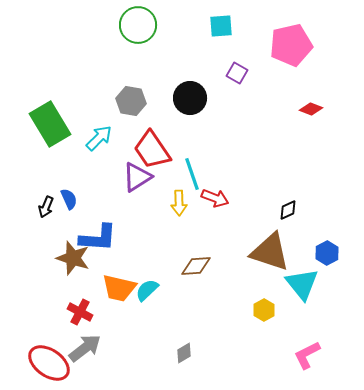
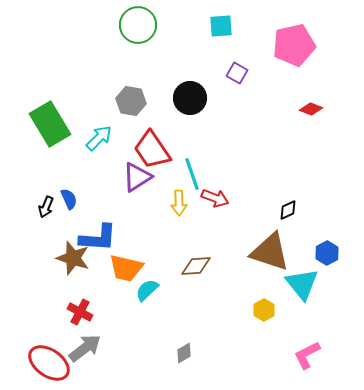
pink pentagon: moved 3 px right
orange trapezoid: moved 7 px right, 20 px up
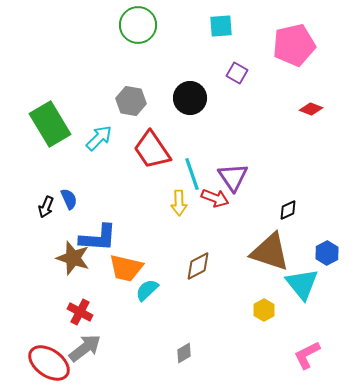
purple triangle: moved 96 px right; rotated 32 degrees counterclockwise
brown diamond: moved 2 px right; rotated 24 degrees counterclockwise
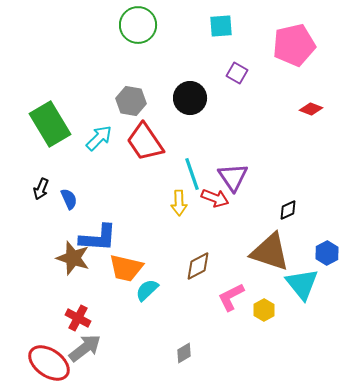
red trapezoid: moved 7 px left, 8 px up
black arrow: moved 5 px left, 18 px up
red cross: moved 2 px left, 6 px down
pink L-shape: moved 76 px left, 58 px up
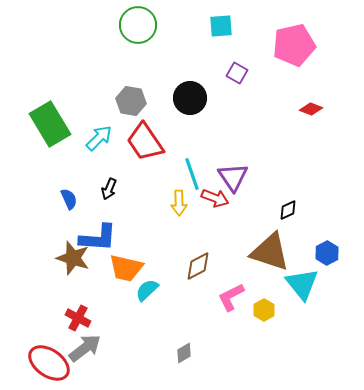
black arrow: moved 68 px right
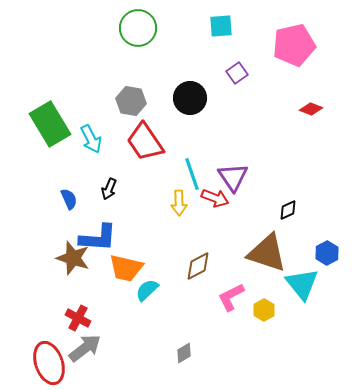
green circle: moved 3 px down
purple square: rotated 25 degrees clockwise
cyan arrow: moved 8 px left, 1 px down; rotated 108 degrees clockwise
brown triangle: moved 3 px left, 1 px down
red ellipse: rotated 36 degrees clockwise
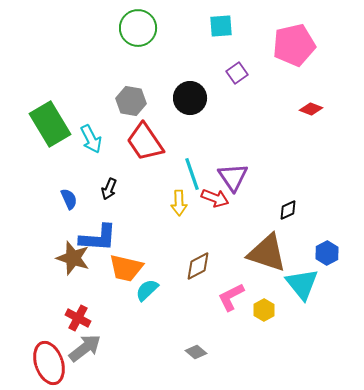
gray diamond: moved 12 px right, 1 px up; rotated 70 degrees clockwise
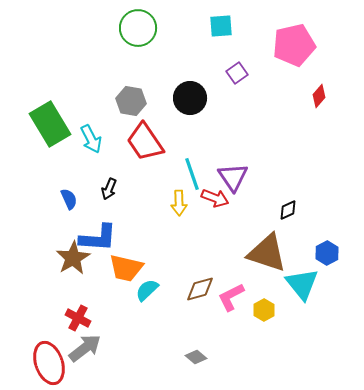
red diamond: moved 8 px right, 13 px up; rotated 70 degrees counterclockwise
brown star: rotated 24 degrees clockwise
brown diamond: moved 2 px right, 23 px down; rotated 12 degrees clockwise
gray diamond: moved 5 px down
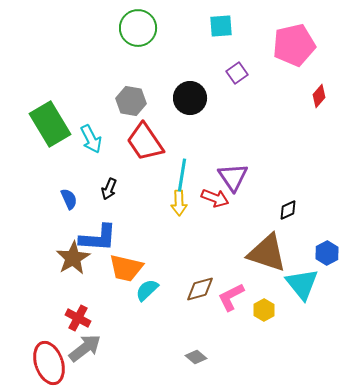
cyan line: moved 10 px left, 1 px down; rotated 28 degrees clockwise
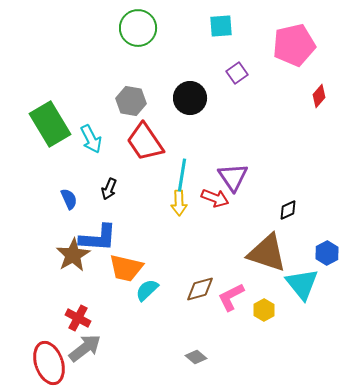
brown star: moved 3 px up
